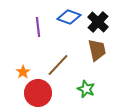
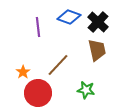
green star: moved 1 px down; rotated 12 degrees counterclockwise
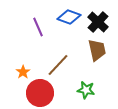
purple line: rotated 18 degrees counterclockwise
red circle: moved 2 px right
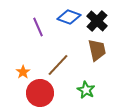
black cross: moved 1 px left, 1 px up
green star: rotated 18 degrees clockwise
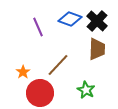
blue diamond: moved 1 px right, 2 px down
brown trapezoid: moved 1 px up; rotated 15 degrees clockwise
